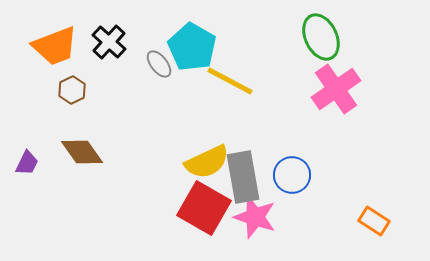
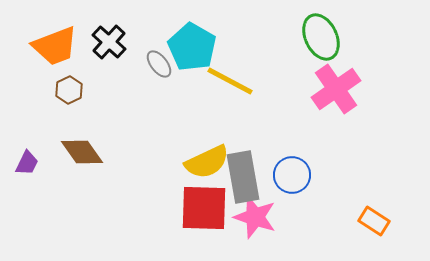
brown hexagon: moved 3 px left
red square: rotated 28 degrees counterclockwise
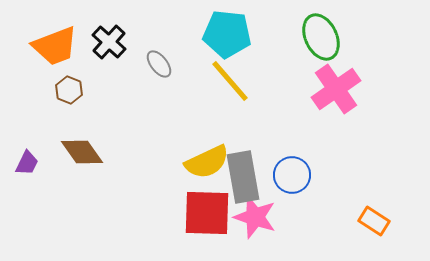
cyan pentagon: moved 35 px right, 13 px up; rotated 24 degrees counterclockwise
yellow line: rotated 21 degrees clockwise
brown hexagon: rotated 12 degrees counterclockwise
red square: moved 3 px right, 5 px down
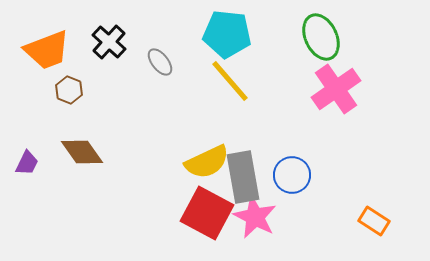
orange trapezoid: moved 8 px left, 4 px down
gray ellipse: moved 1 px right, 2 px up
red square: rotated 26 degrees clockwise
pink star: rotated 9 degrees clockwise
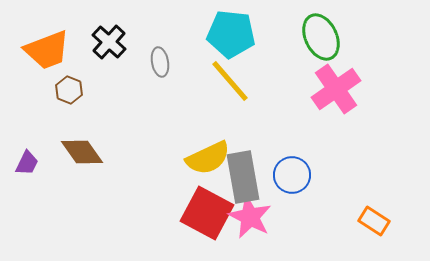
cyan pentagon: moved 4 px right
gray ellipse: rotated 28 degrees clockwise
yellow semicircle: moved 1 px right, 4 px up
pink star: moved 5 px left
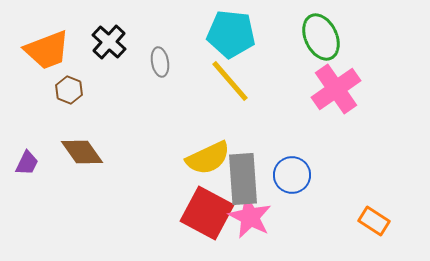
gray rectangle: moved 2 px down; rotated 6 degrees clockwise
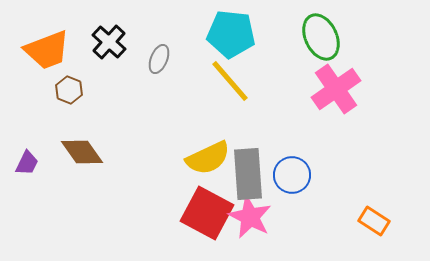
gray ellipse: moved 1 px left, 3 px up; rotated 32 degrees clockwise
gray rectangle: moved 5 px right, 5 px up
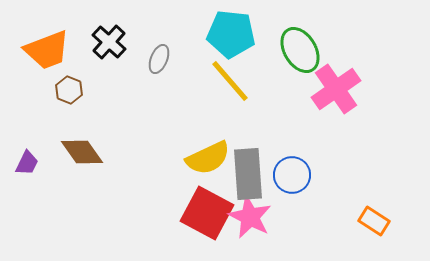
green ellipse: moved 21 px left, 13 px down; rotated 6 degrees counterclockwise
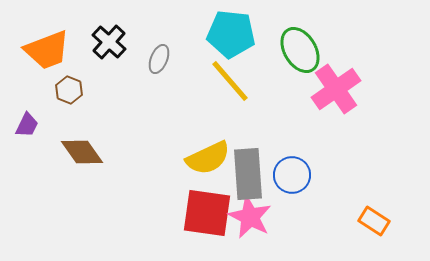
purple trapezoid: moved 38 px up
red square: rotated 20 degrees counterclockwise
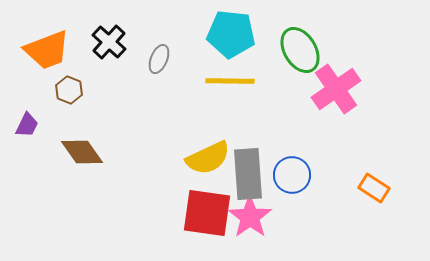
yellow line: rotated 48 degrees counterclockwise
pink star: rotated 9 degrees clockwise
orange rectangle: moved 33 px up
